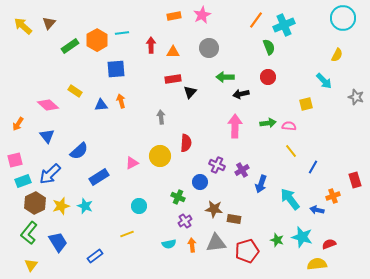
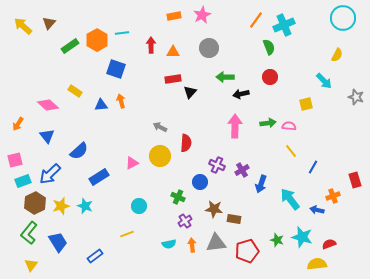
blue square at (116, 69): rotated 24 degrees clockwise
red circle at (268, 77): moved 2 px right
gray arrow at (161, 117): moved 1 px left, 10 px down; rotated 56 degrees counterclockwise
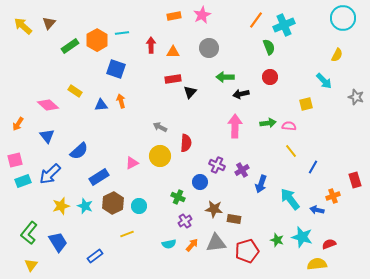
brown hexagon at (35, 203): moved 78 px right
orange arrow at (192, 245): rotated 48 degrees clockwise
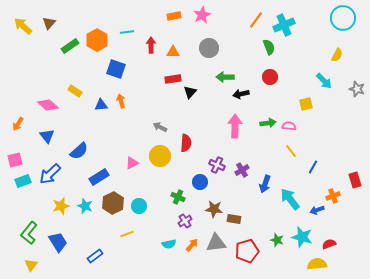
cyan line at (122, 33): moved 5 px right, 1 px up
gray star at (356, 97): moved 1 px right, 8 px up
blue arrow at (261, 184): moved 4 px right
blue arrow at (317, 210): rotated 32 degrees counterclockwise
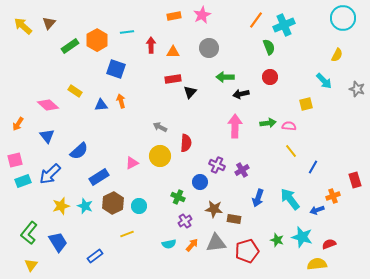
blue arrow at (265, 184): moved 7 px left, 14 px down
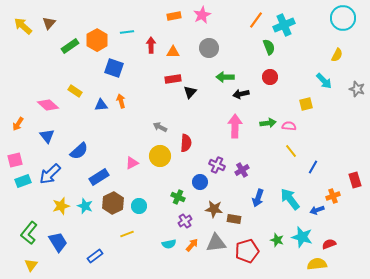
blue square at (116, 69): moved 2 px left, 1 px up
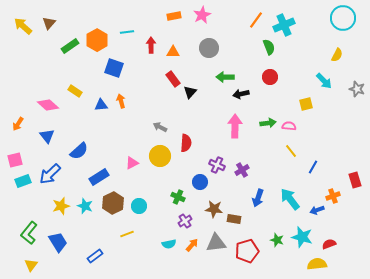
red rectangle at (173, 79): rotated 63 degrees clockwise
